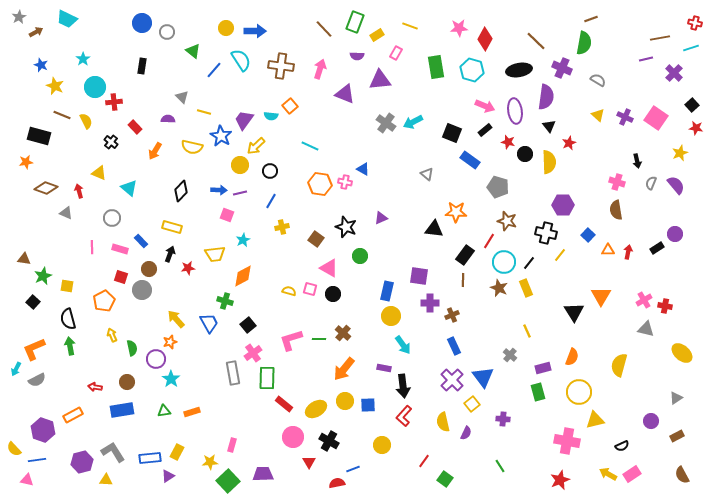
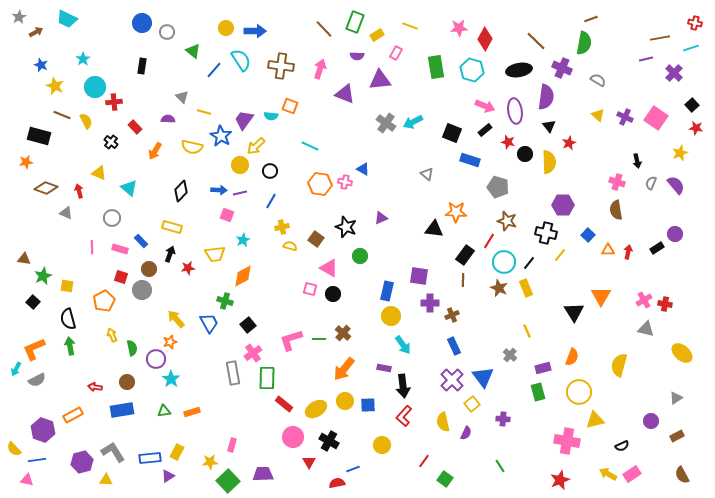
orange square at (290, 106): rotated 28 degrees counterclockwise
blue rectangle at (470, 160): rotated 18 degrees counterclockwise
yellow semicircle at (289, 291): moved 1 px right, 45 px up
red cross at (665, 306): moved 2 px up
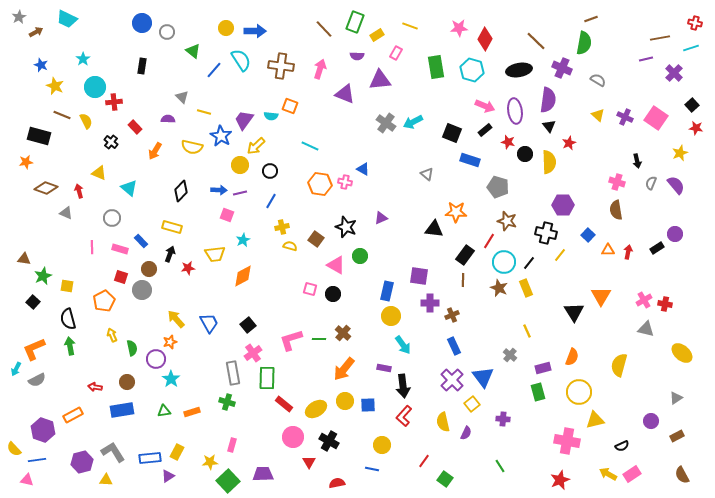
purple semicircle at (546, 97): moved 2 px right, 3 px down
pink triangle at (329, 268): moved 7 px right, 3 px up
green cross at (225, 301): moved 2 px right, 101 px down
blue line at (353, 469): moved 19 px right; rotated 32 degrees clockwise
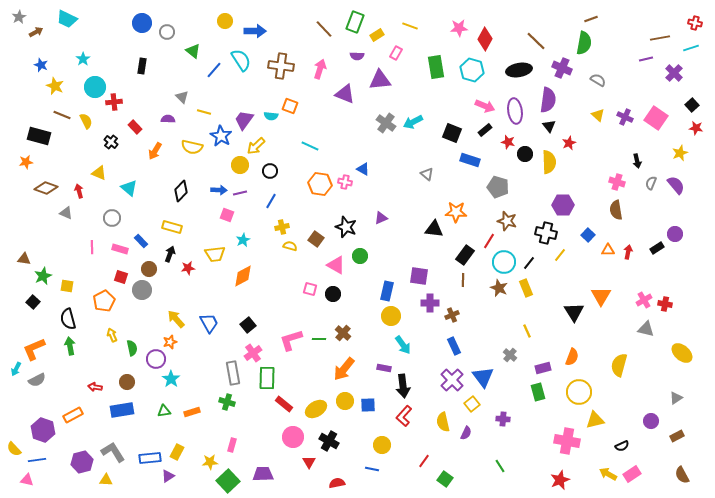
yellow circle at (226, 28): moved 1 px left, 7 px up
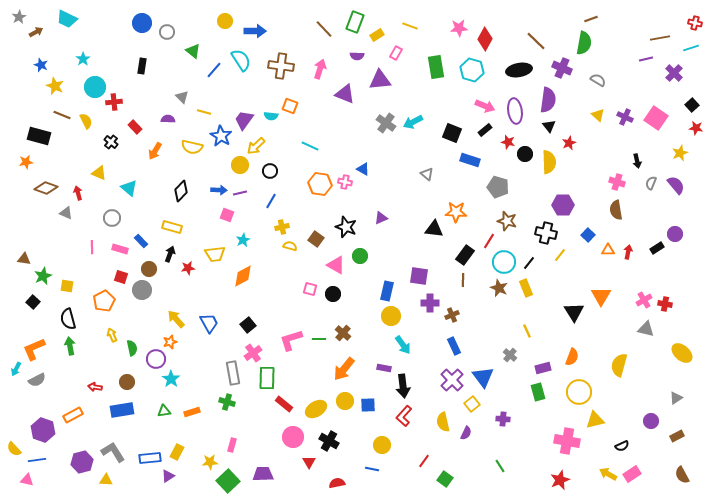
red arrow at (79, 191): moved 1 px left, 2 px down
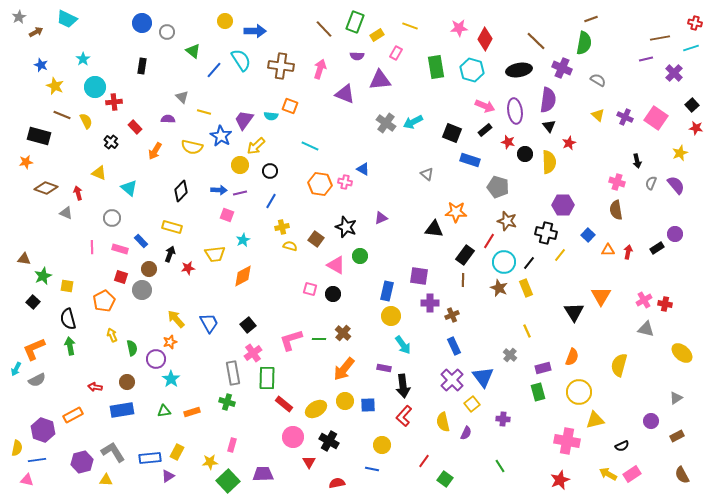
yellow semicircle at (14, 449): moved 3 px right, 1 px up; rotated 126 degrees counterclockwise
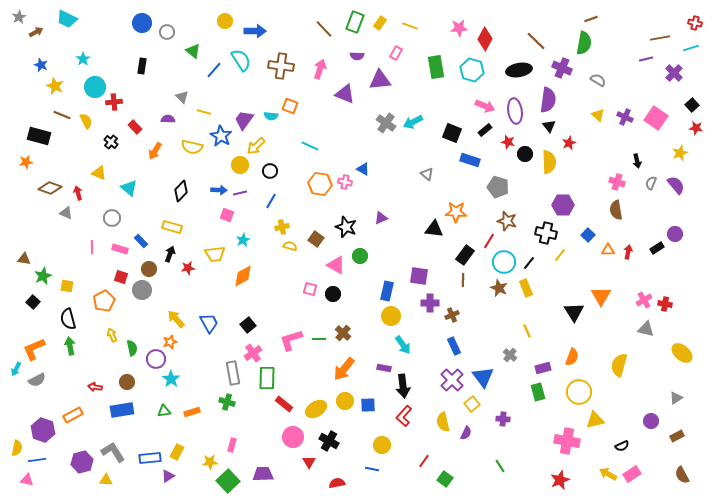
yellow rectangle at (377, 35): moved 3 px right, 12 px up; rotated 24 degrees counterclockwise
brown diamond at (46, 188): moved 4 px right
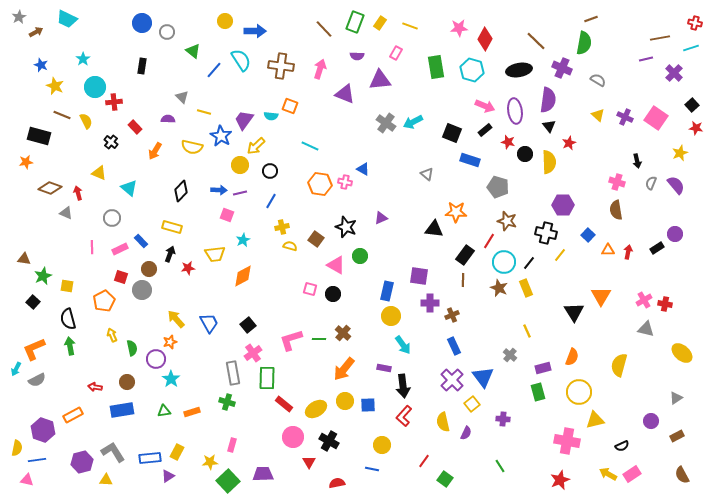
pink rectangle at (120, 249): rotated 42 degrees counterclockwise
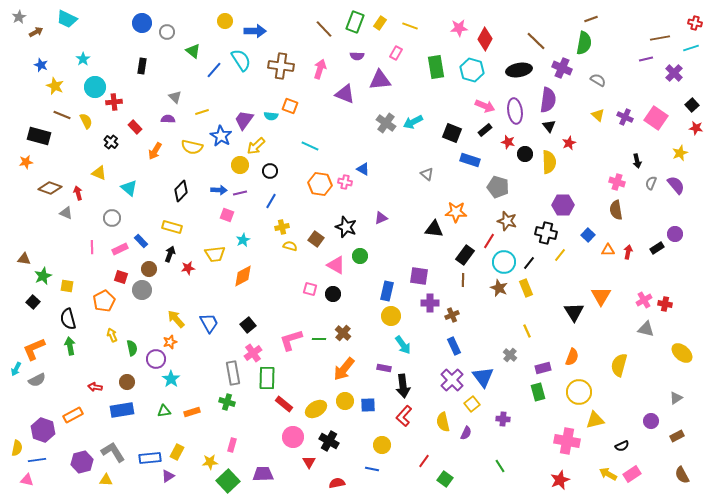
gray triangle at (182, 97): moved 7 px left
yellow line at (204, 112): moved 2 px left; rotated 32 degrees counterclockwise
